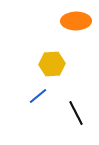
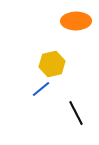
yellow hexagon: rotated 10 degrees counterclockwise
blue line: moved 3 px right, 7 px up
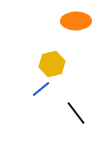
black line: rotated 10 degrees counterclockwise
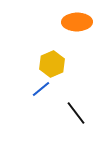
orange ellipse: moved 1 px right, 1 px down
yellow hexagon: rotated 10 degrees counterclockwise
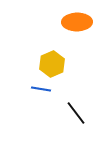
blue line: rotated 48 degrees clockwise
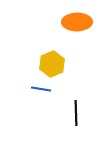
black line: rotated 35 degrees clockwise
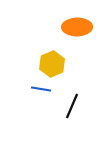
orange ellipse: moved 5 px down
black line: moved 4 px left, 7 px up; rotated 25 degrees clockwise
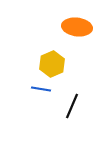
orange ellipse: rotated 8 degrees clockwise
